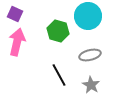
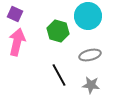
gray star: rotated 24 degrees counterclockwise
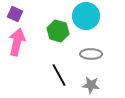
cyan circle: moved 2 px left
gray ellipse: moved 1 px right, 1 px up; rotated 15 degrees clockwise
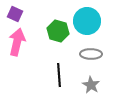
cyan circle: moved 1 px right, 5 px down
black line: rotated 25 degrees clockwise
gray star: rotated 24 degrees clockwise
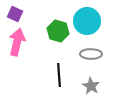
gray star: moved 1 px down
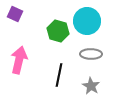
pink arrow: moved 2 px right, 18 px down
black line: rotated 15 degrees clockwise
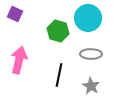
cyan circle: moved 1 px right, 3 px up
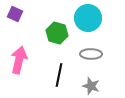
green hexagon: moved 1 px left, 2 px down
gray star: rotated 12 degrees counterclockwise
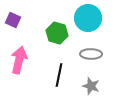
purple square: moved 2 px left, 6 px down
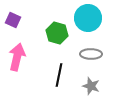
pink arrow: moved 2 px left, 3 px up
